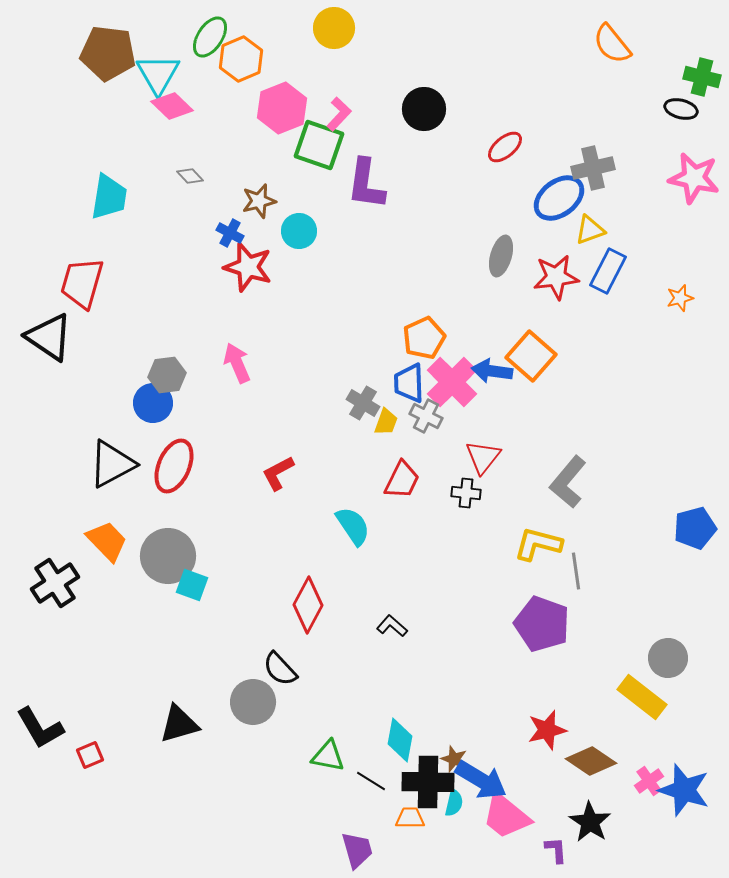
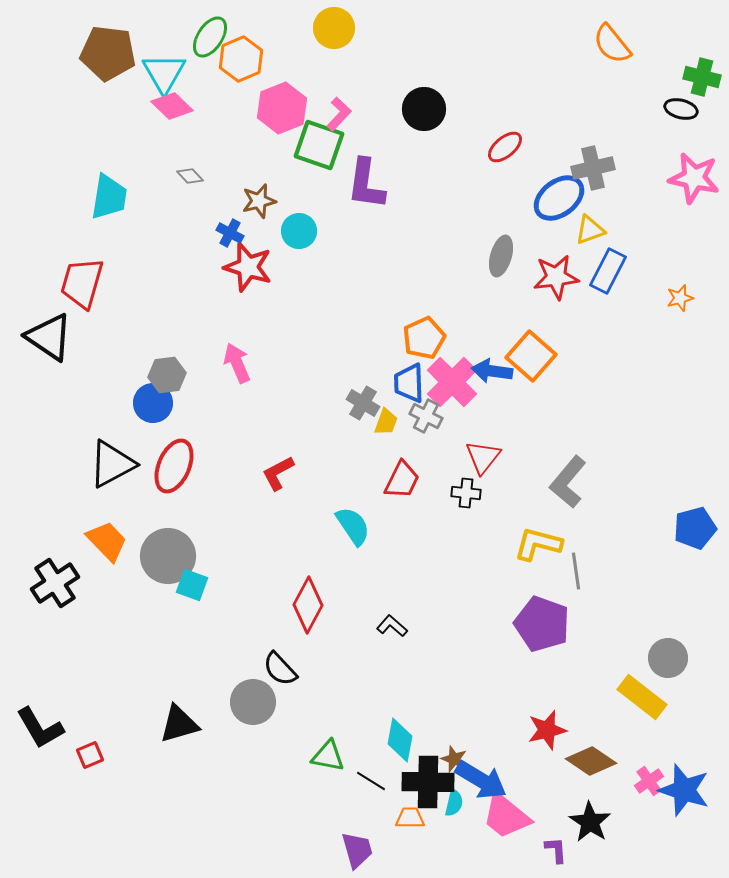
cyan triangle at (158, 74): moved 6 px right, 1 px up
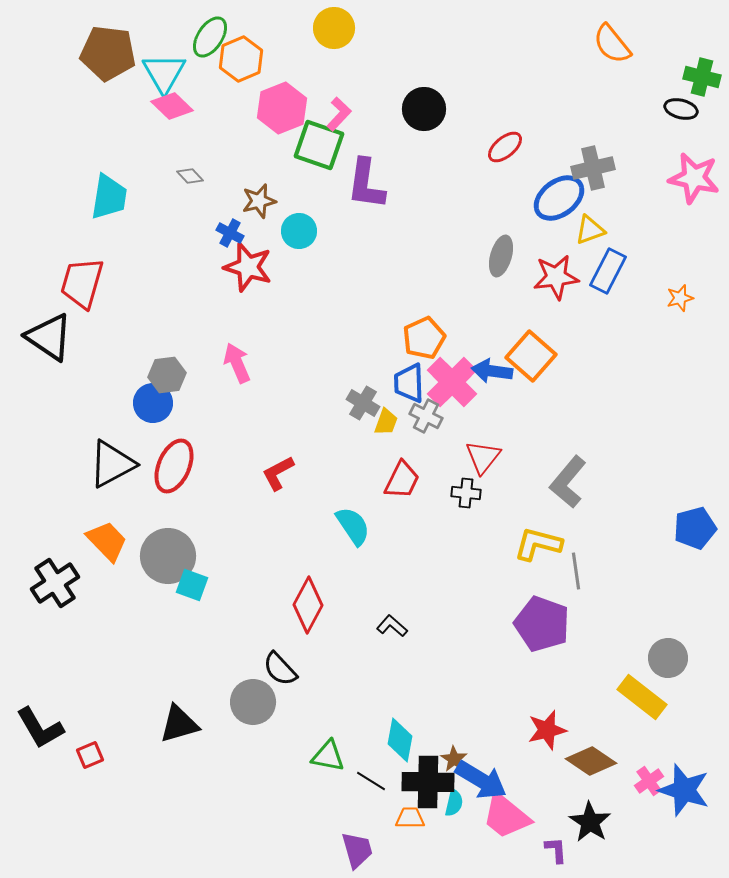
brown star at (454, 759): rotated 12 degrees clockwise
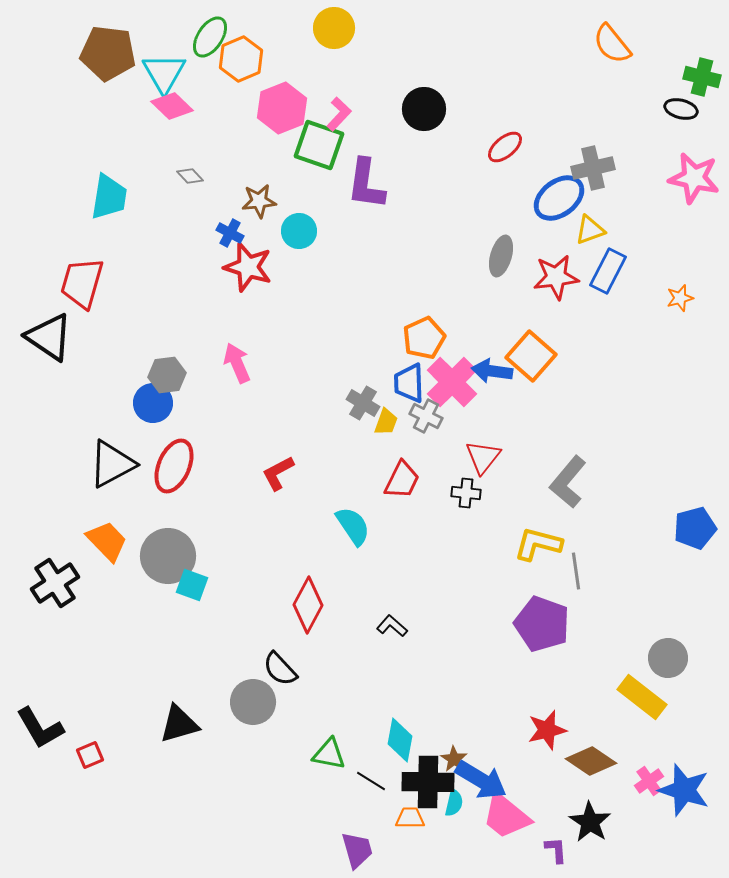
brown star at (259, 201): rotated 8 degrees clockwise
green triangle at (328, 756): moved 1 px right, 2 px up
